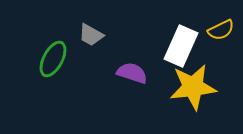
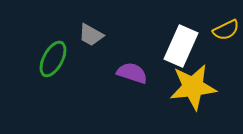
yellow semicircle: moved 5 px right
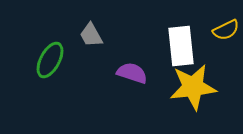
gray trapezoid: rotated 32 degrees clockwise
white rectangle: rotated 30 degrees counterclockwise
green ellipse: moved 3 px left, 1 px down
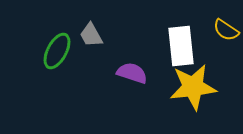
yellow semicircle: rotated 60 degrees clockwise
green ellipse: moved 7 px right, 9 px up
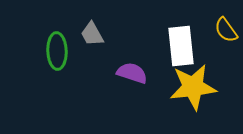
yellow semicircle: rotated 20 degrees clockwise
gray trapezoid: moved 1 px right, 1 px up
green ellipse: rotated 30 degrees counterclockwise
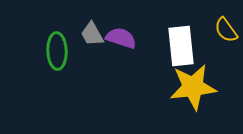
purple semicircle: moved 11 px left, 35 px up
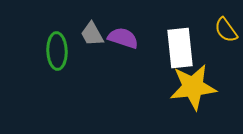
purple semicircle: moved 2 px right
white rectangle: moved 1 px left, 2 px down
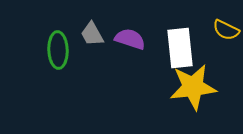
yellow semicircle: rotated 28 degrees counterclockwise
purple semicircle: moved 7 px right, 1 px down
green ellipse: moved 1 px right, 1 px up
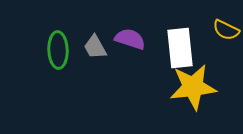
gray trapezoid: moved 3 px right, 13 px down
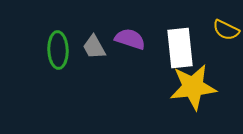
gray trapezoid: moved 1 px left
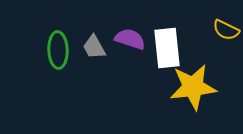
white rectangle: moved 13 px left
